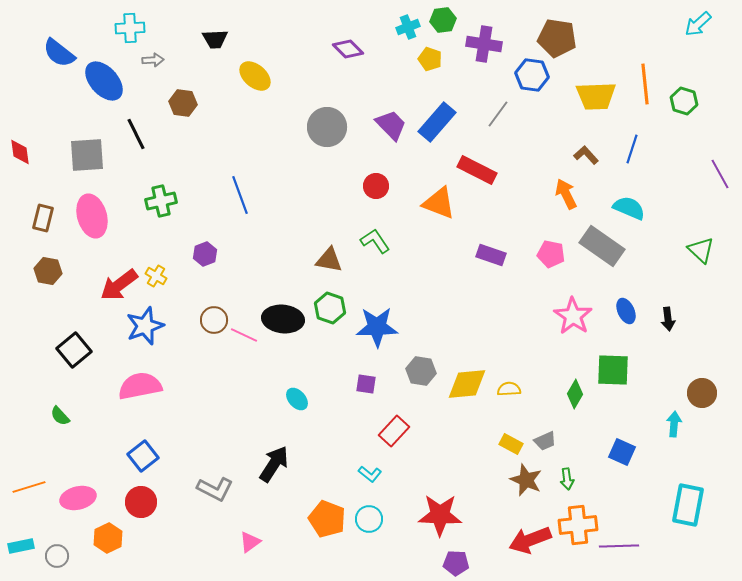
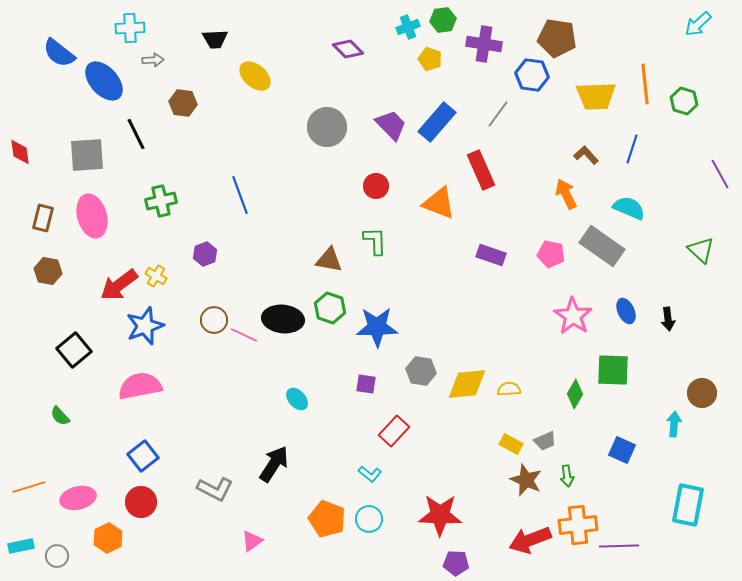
red rectangle at (477, 170): moved 4 px right; rotated 39 degrees clockwise
green L-shape at (375, 241): rotated 32 degrees clockwise
blue square at (622, 452): moved 2 px up
green arrow at (567, 479): moved 3 px up
pink triangle at (250, 542): moved 2 px right, 1 px up
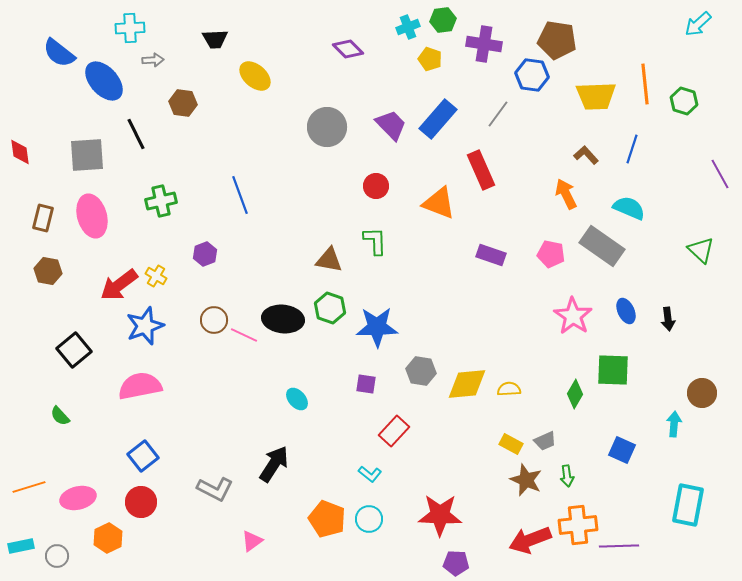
brown pentagon at (557, 38): moved 2 px down
blue rectangle at (437, 122): moved 1 px right, 3 px up
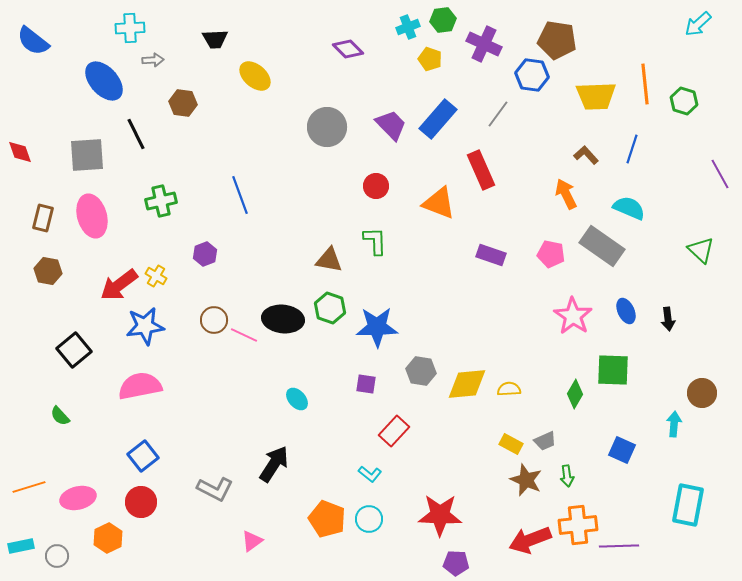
purple cross at (484, 44): rotated 16 degrees clockwise
blue semicircle at (59, 53): moved 26 px left, 12 px up
red diamond at (20, 152): rotated 12 degrees counterclockwise
blue star at (145, 326): rotated 12 degrees clockwise
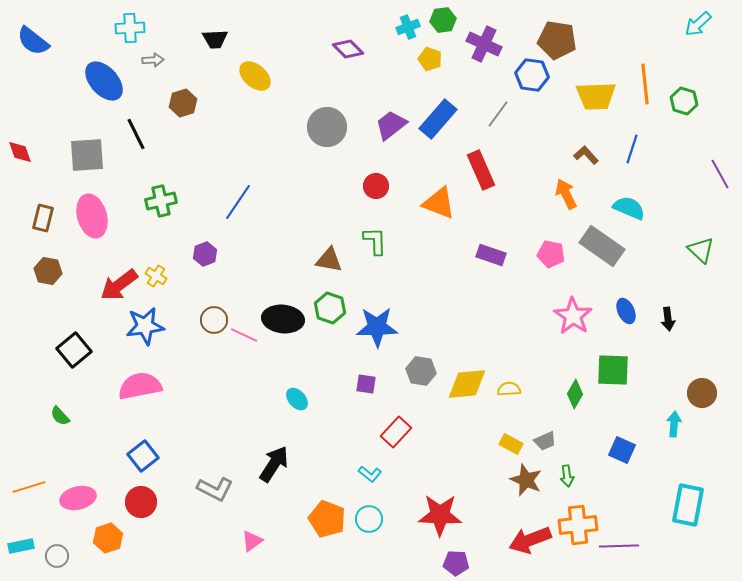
brown hexagon at (183, 103): rotated 24 degrees counterclockwise
purple trapezoid at (391, 125): rotated 84 degrees counterclockwise
blue line at (240, 195): moved 2 px left, 7 px down; rotated 54 degrees clockwise
red rectangle at (394, 431): moved 2 px right, 1 px down
orange hexagon at (108, 538): rotated 8 degrees clockwise
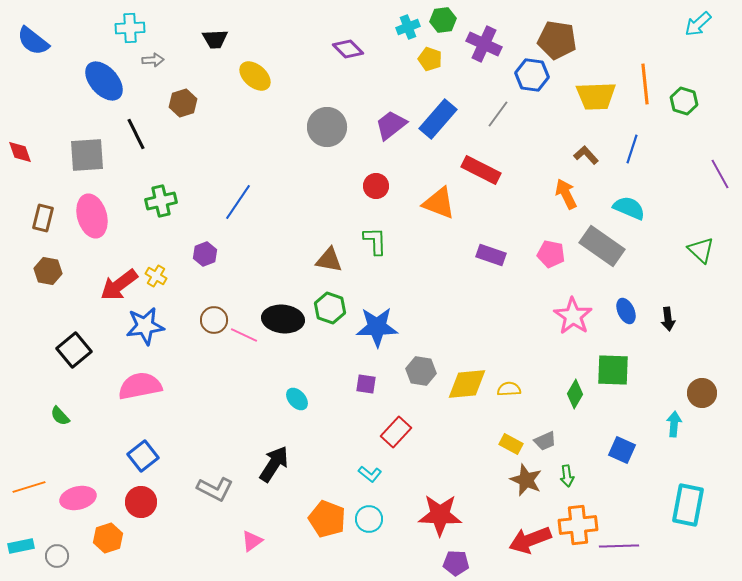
red rectangle at (481, 170): rotated 39 degrees counterclockwise
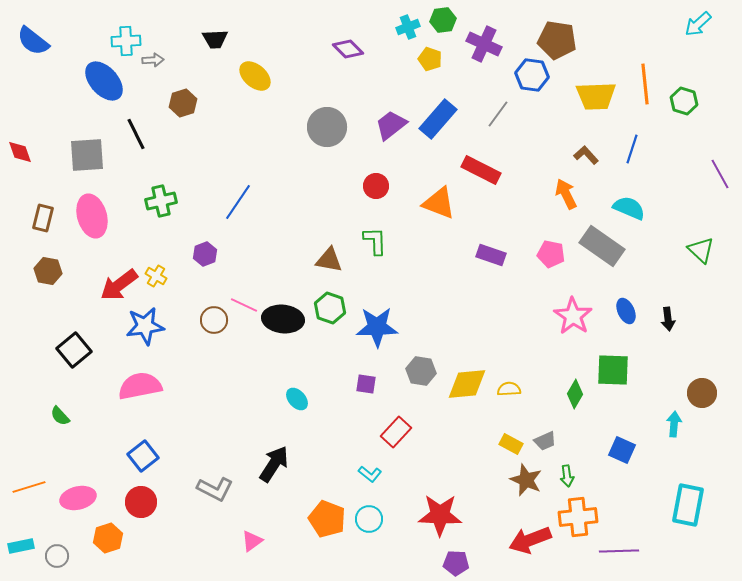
cyan cross at (130, 28): moved 4 px left, 13 px down
pink line at (244, 335): moved 30 px up
orange cross at (578, 525): moved 8 px up
purple line at (619, 546): moved 5 px down
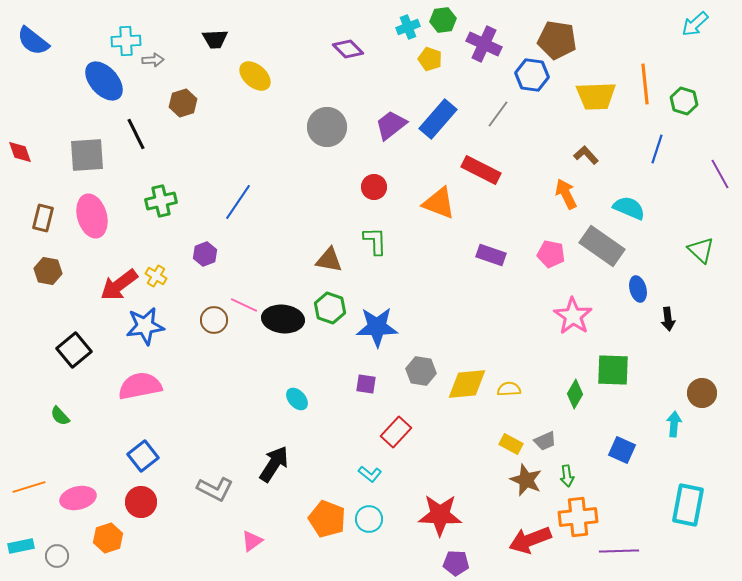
cyan arrow at (698, 24): moved 3 px left
blue line at (632, 149): moved 25 px right
red circle at (376, 186): moved 2 px left, 1 px down
blue ellipse at (626, 311): moved 12 px right, 22 px up; rotated 10 degrees clockwise
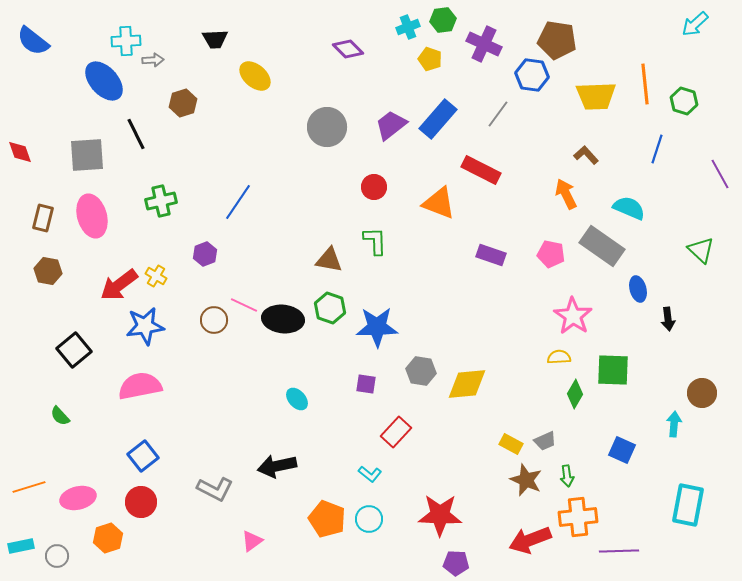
yellow semicircle at (509, 389): moved 50 px right, 32 px up
black arrow at (274, 464): moved 3 px right, 2 px down; rotated 135 degrees counterclockwise
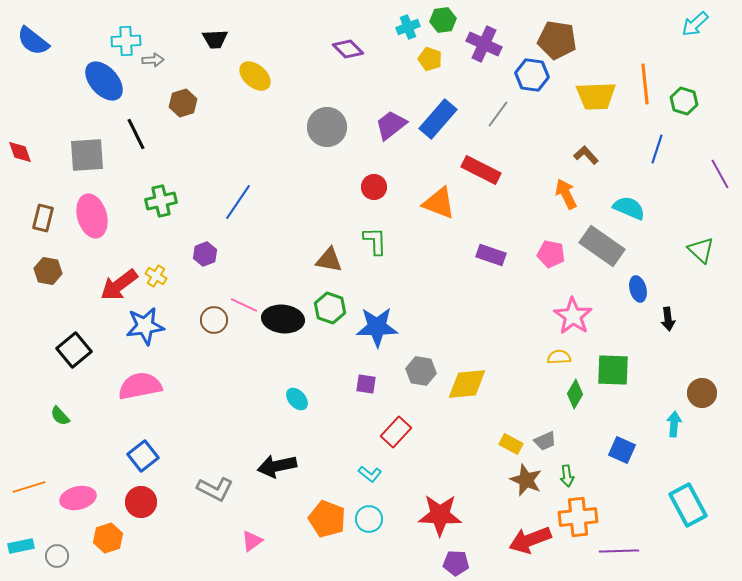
cyan rectangle at (688, 505): rotated 39 degrees counterclockwise
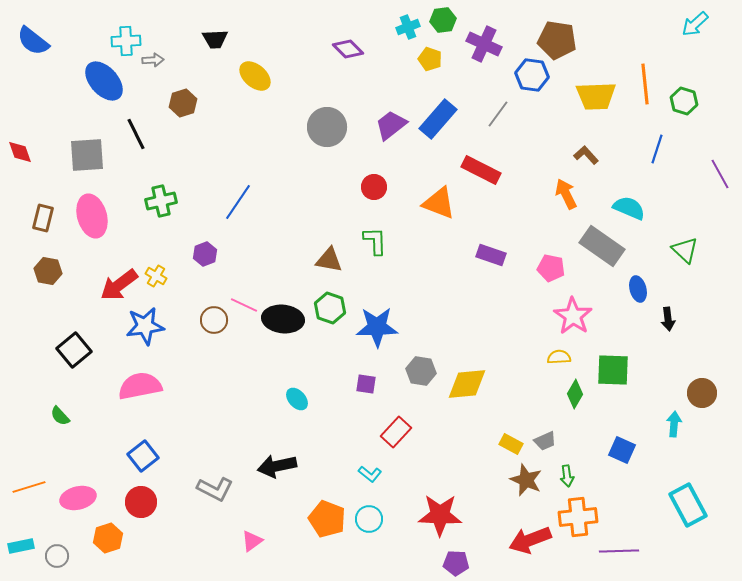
green triangle at (701, 250): moved 16 px left
pink pentagon at (551, 254): moved 14 px down
